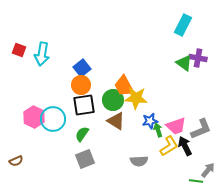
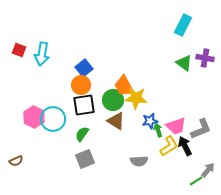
purple cross: moved 7 px right
blue square: moved 2 px right
green line: rotated 40 degrees counterclockwise
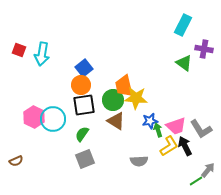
purple cross: moved 1 px left, 9 px up
orange trapezoid: rotated 15 degrees clockwise
gray L-shape: rotated 80 degrees clockwise
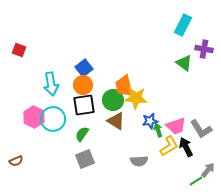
cyan arrow: moved 9 px right, 30 px down; rotated 20 degrees counterclockwise
orange circle: moved 2 px right
black arrow: moved 1 px right, 1 px down
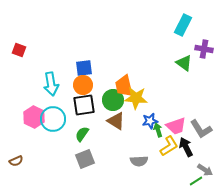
blue square: rotated 30 degrees clockwise
gray arrow: moved 3 px left; rotated 84 degrees clockwise
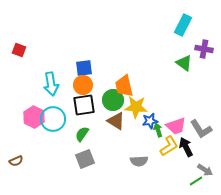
yellow star: moved 9 px down
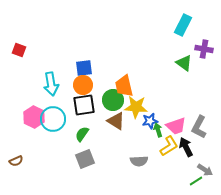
gray L-shape: moved 2 px left, 2 px up; rotated 60 degrees clockwise
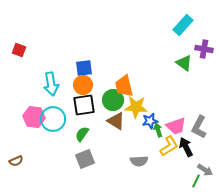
cyan rectangle: rotated 15 degrees clockwise
pink hexagon: rotated 20 degrees counterclockwise
green line: rotated 32 degrees counterclockwise
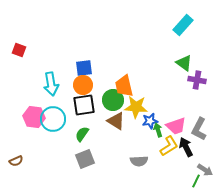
purple cross: moved 7 px left, 31 px down
gray L-shape: moved 2 px down
